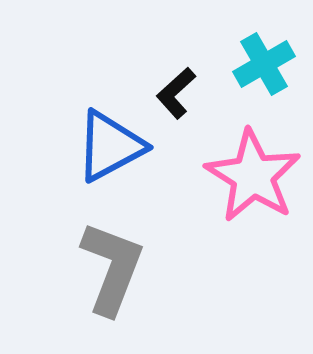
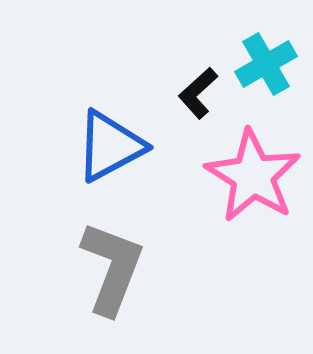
cyan cross: moved 2 px right
black L-shape: moved 22 px right
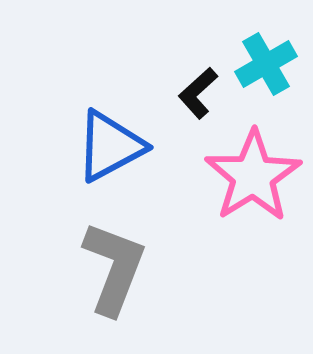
pink star: rotated 8 degrees clockwise
gray L-shape: moved 2 px right
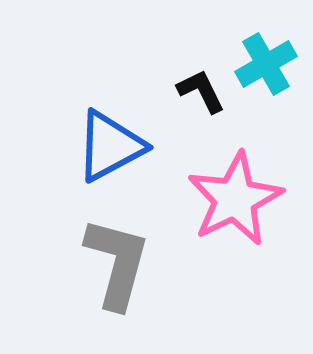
black L-shape: moved 3 px right, 2 px up; rotated 106 degrees clockwise
pink star: moved 18 px left, 23 px down; rotated 6 degrees clockwise
gray L-shape: moved 3 px right, 5 px up; rotated 6 degrees counterclockwise
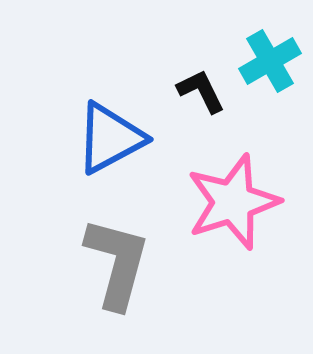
cyan cross: moved 4 px right, 3 px up
blue triangle: moved 8 px up
pink star: moved 2 px left, 3 px down; rotated 8 degrees clockwise
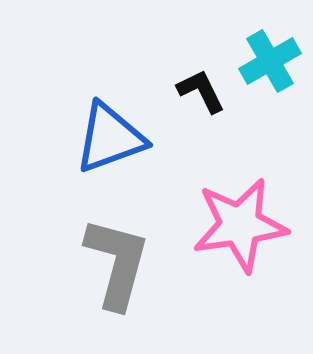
blue triangle: rotated 8 degrees clockwise
pink star: moved 7 px right, 23 px down; rotated 10 degrees clockwise
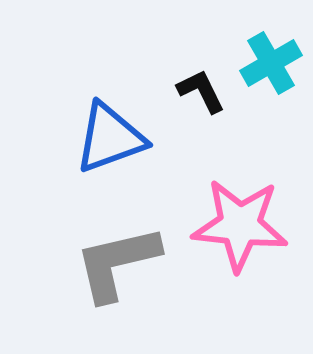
cyan cross: moved 1 px right, 2 px down
pink star: rotated 14 degrees clockwise
gray L-shape: rotated 118 degrees counterclockwise
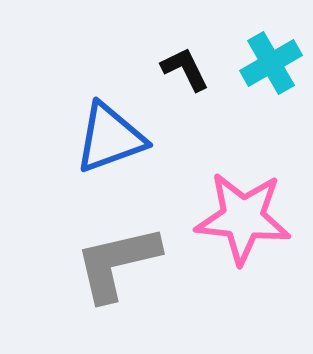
black L-shape: moved 16 px left, 22 px up
pink star: moved 3 px right, 7 px up
